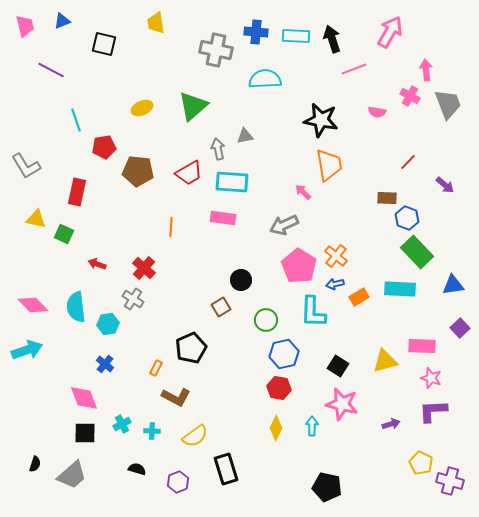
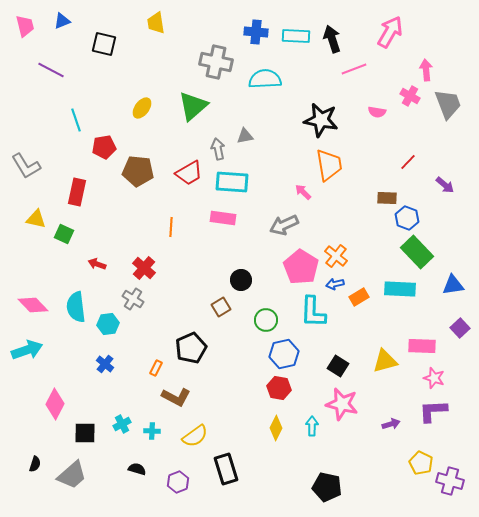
gray cross at (216, 50): moved 12 px down
yellow ellipse at (142, 108): rotated 30 degrees counterclockwise
pink pentagon at (299, 266): moved 2 px right, 1 px down
pink star at (431, 378): moved 3 px right
pink diamond at (84, 398): moved 29 px left, 6 px down; rotated 48 degrees clockwise
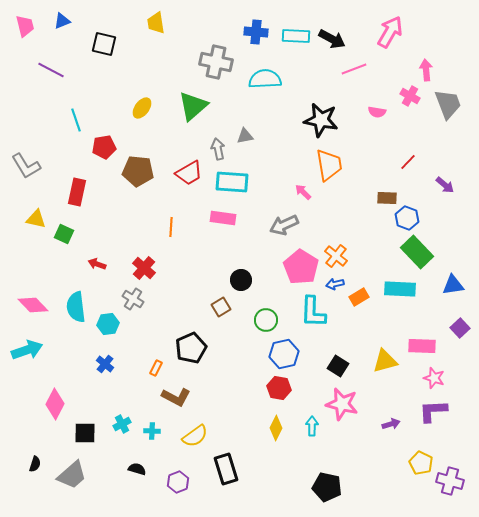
black arrow at (332, 39): rotated 136 degrees clockwise
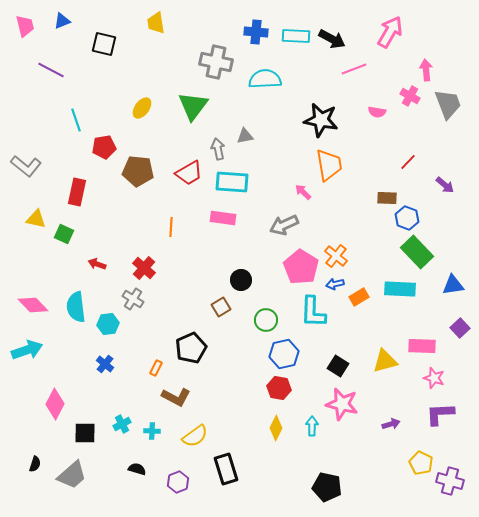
green triangle at (193, 106): rotated 12 degrees counterclockwise
gray L-shape at (26, 166): rotated 20 degrees counterclockwise
purple L-shape at (433, 411): moved 7 px right, 3 px down
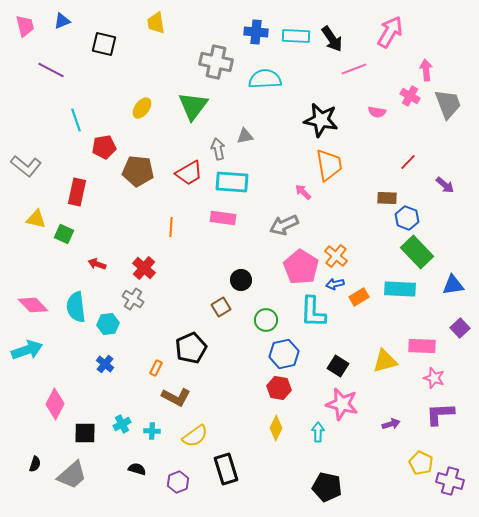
black arrow at (332, 39): rotated 28 degrees clockwise
cyan arrow at (312, 426): moved 6 px right, 6 px down
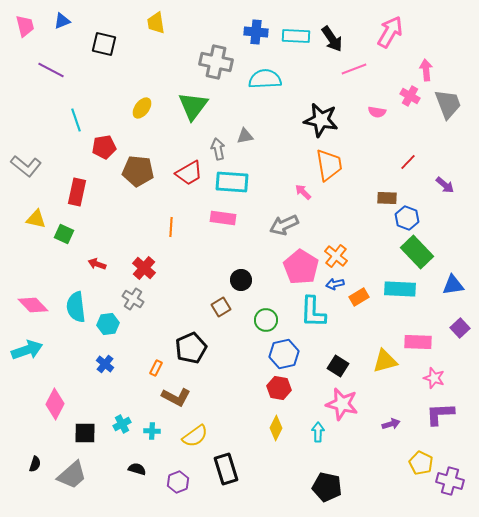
pink rectangle at (422, 346): moved 4 px left, 4 px up
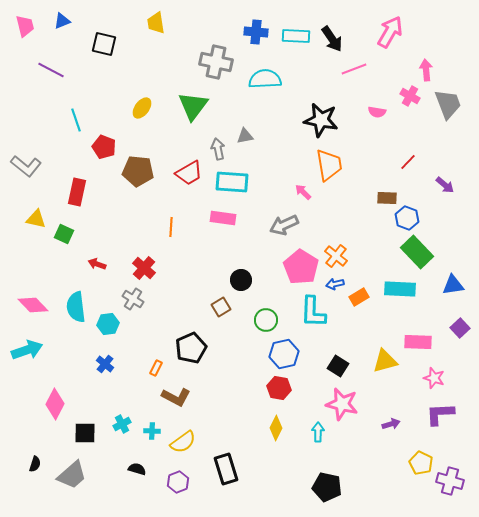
red pentagon at (104, 147): rotated 30 degrees clockwise
yellow semicircle at (195, 436): moved 12 px left, 6 px down
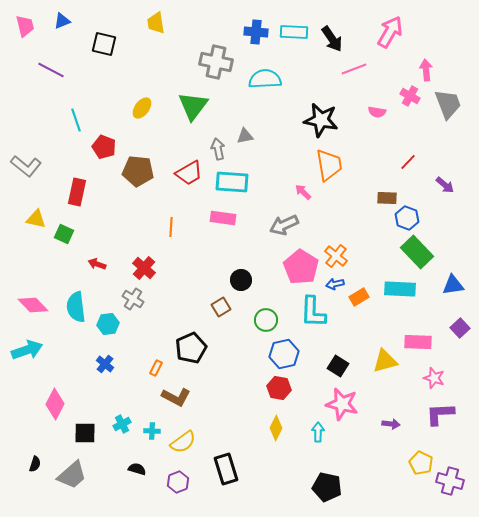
cyan rectangle at (296, 36): moved 2 px left, 4 px up
purple arrow at (391, 424): rotated 24 degrees clockwise
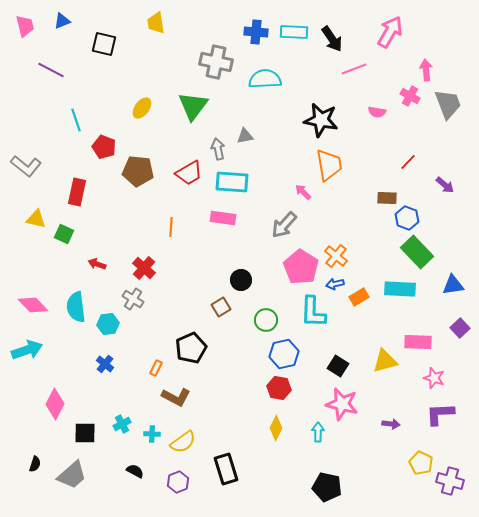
gray arrow at (284, 225): rotated 24 degrees counterclockwise
cyan cross at (152, 431): moved 3 px down
black semicircle at (137, 469): moved 2 px left, 2 px down; rotated 12 degrees clockwise
